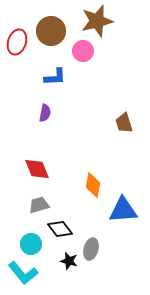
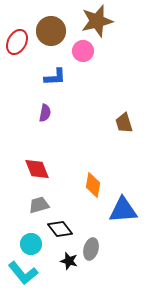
red ellipse: rotated 10 degrees clockwise
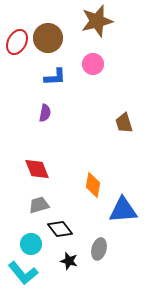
brown circle: moved 3 px left, 7 px down
pink circle: moved 10 px right, 13 px down
gray ellipse: moved 8 px right
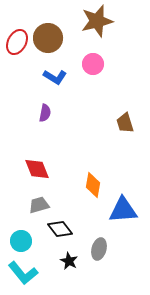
blue L-shape: rotated 35 degrees clockwise
brown trapezoid: moved 1 px right
cyan circle: moved 10 px left, 3 px up
black star: rotated 12 degrees clockwise
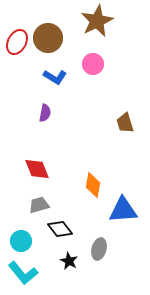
brown star: rotated 12 degrees counterclockwise
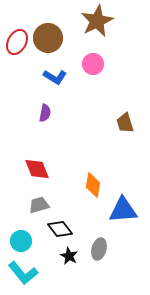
black star: moved 5 px up
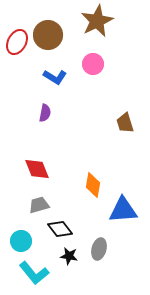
brown circle: moved 3 px up
black star: rotated 18 degrees counterclockwise
cyan L-shape: moved 11 px right
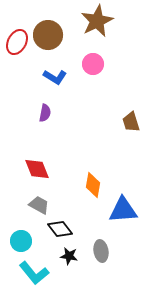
brown trapezoid: moved 6 px right, 1 px up
gray trapezoid: rotated 45 degrees clockwise
gray ellipse: moved 2 px right, 2 px down; rotated 25 degrees counterclockwise
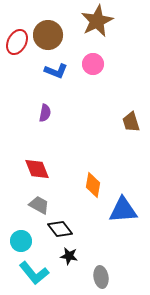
blue L-shape: moved 1 px right, 6 px up; rotated 10 degrees counterclockwise
gray ellipse: moved 26 px down
